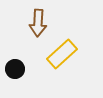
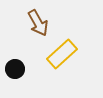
brown arrow: rotated 32 degrees counterclockwise
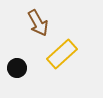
black circle: moved 2 px right, 1 px up
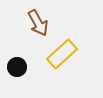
black circle: moved 1 px up
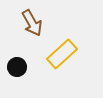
brown arrow: moved 6 px left
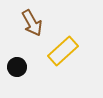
yellow rectangle: moved 1 px right, 3 px up
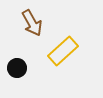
black circle: moved 1 px down
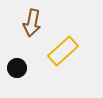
brown arrow: rotated 40 degrees clockwise
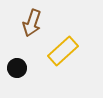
brown arrow: rotated 8 degrees clockwise
